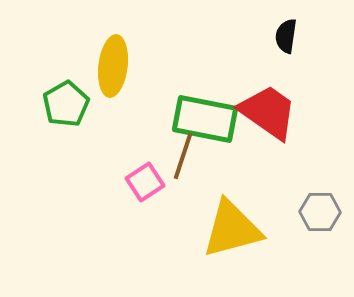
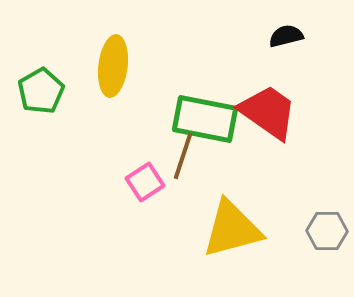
black semicircle: rotated 68 degrees clockwise
green pentagon: moved 25 px left, 13 px up
gray hexagon: moved 7 px right, 19 px down
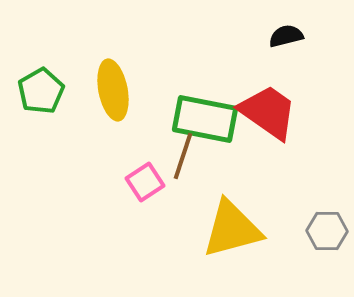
yellow ellipse: moved 24 px down; rotated 18 degrees counterclockwise
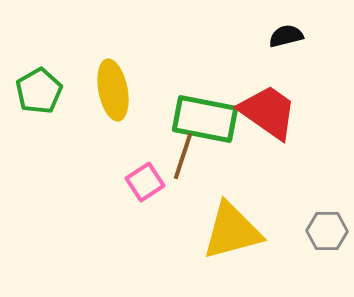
green pentagon: moved 2 px left
yellow triangle: moved 2 px down
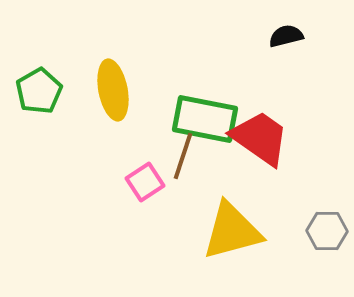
red trapezoid: moved 8 px left, 26 px down
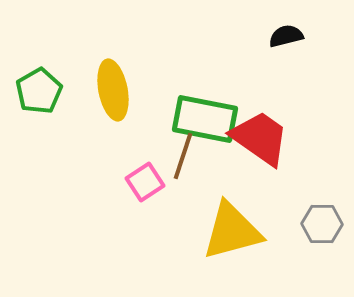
gray hexagon: moved 5 px left, 7 px up
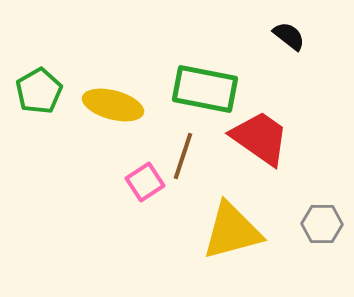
black semicircle: moved 3 px right; rotated 52 degrees clockwise
yellow ellipse: moved 15 px down; rotated 64 degrees counterclockwise
green rectangle: moved 30 px up
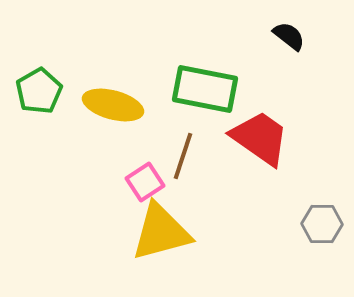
yellow triangle: moved 71 px left, 1 px down
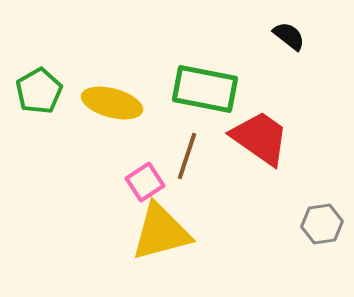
yellow ellipse: moved 1 px left, 2 px up
brown line: moved 4 px right
gray hexagon: rotated 9 degrees counterclockwise
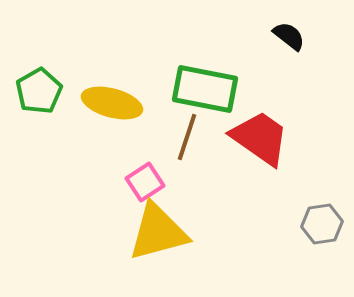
brown line: moved 19 px up
yellow triangle: moved 3 px left
